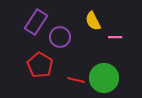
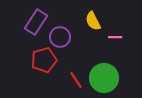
red pentagon: moved 4 px right, 5 px up; rotated 25 degrees clockwise
red line: rotated 42 degrees clockwise
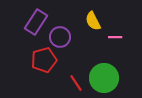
red line: moved 3 px down
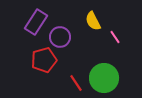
pink line: rotated 56 degrees clockwise
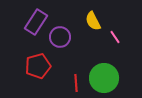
red pentagon: moved 6 px left, 6 px down
red line: rotated 30 degrees clockwise
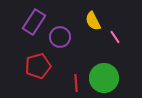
purple rectangle: moved 2 px left
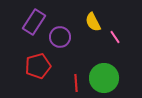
yellow semicircle: moved 1 px down
